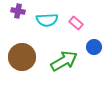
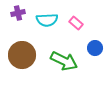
purple cross: moved 2 px down; rotated 24 degrees counterclockwise
blue circle: moved 1 px right, 1 px down
brown circle: moved 2 px up
green arrow: rotated 56 degrees clockwise
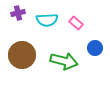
green arrow: rotated 12 degrees counterclockwise
